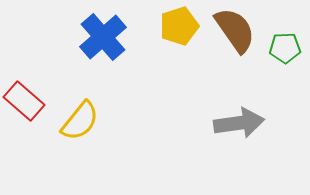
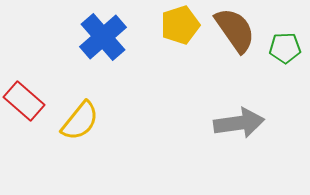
yellow pentagon: moved 1 px right, 1 px up
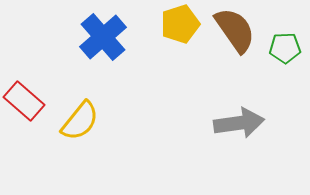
yellow pentagon: moved 1 px up
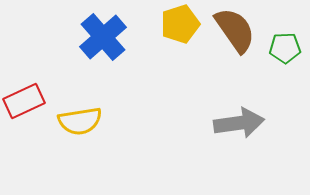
red rectangle: rotated 66 degrees counterclockwise
yellow semicircle: rotated 42 degrees clockwise
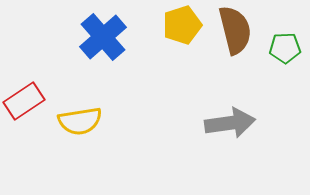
yellow pentagon: moved 2 px right, 1 px down
brown semicircle: rotated 21 degrees clockwise
red rectangle: rotated 9 degrees counterclockwise
gray arrow: moved 9 px left
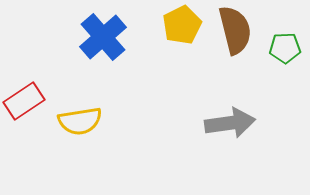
yellow pentagon: rotated 9 degrees counterclockwise
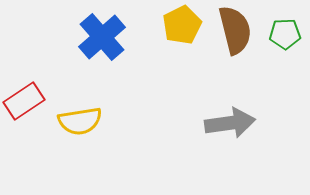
blue cross: moved 1 px left
green pentagon: moved 14 px up
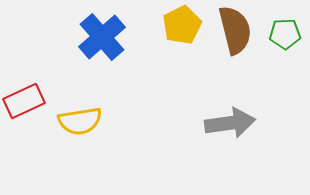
red rectangle: rotated 9 degrees clockwise
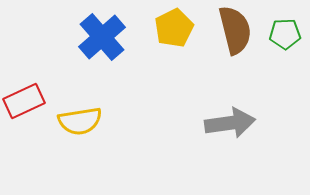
yellow pentagon: moved 8 px left, 3 px down
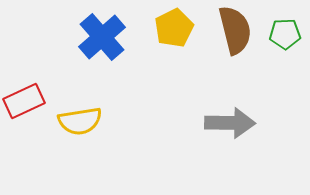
gray arrow: rotated 9 degrees clockwise
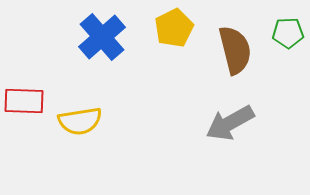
brown semicircle: moved 20 px down
green pentagon: moved 3 px right, 1 px up
red rectangle: rotated 27 degrees clockwise
gray arrow: rotated 150 degrees clockwise
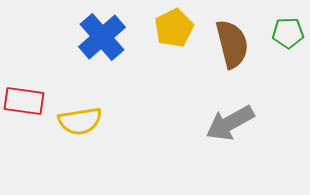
brown semicircle: moved 3 px left, 6 px up
red rectangle: rotated 6 degrees clockwise
